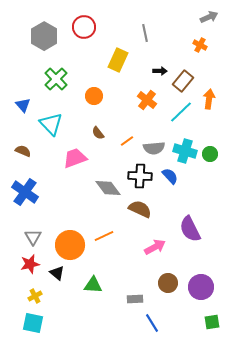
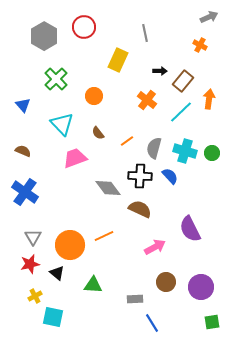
cyan triangle at (51, 124): moved 11 px right
gray semicircle at (154, 148): rotated 110 degrees clockwise
green circle at (210, 154): moved 2 px right, 1 px up
brown circle at (168, 283): moved 2 px left, 1 px up
cyan square at (33, 323): moved 20 px right, 6 px up
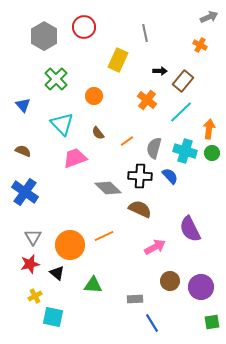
orange arrow at (209, 99): moved 30 px down
gray diamond at (108, 188): rotated 8 degrees counterclockwise
brown circle at (166, 282): moved 4 px right, 1 px up
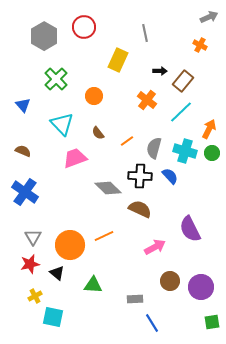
orange arrow at (209, 129): rotated 18 degrees clockwise
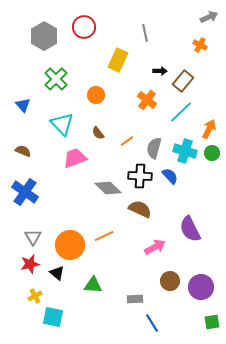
orange circle at (94, 96): moved 2 px right, 1 px up
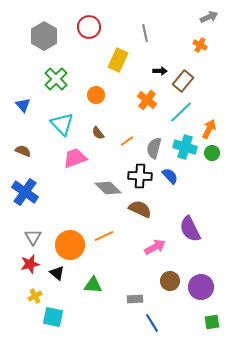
red circle at (84, 27): moved 5 px right
cyan cross at (185, 151): moved 4 px up
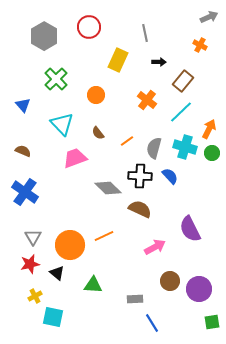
black arrow at (160, 71): moved 1 px left, 9 px up
purple circle at (201, 287): moved 2 px left, 2 px down
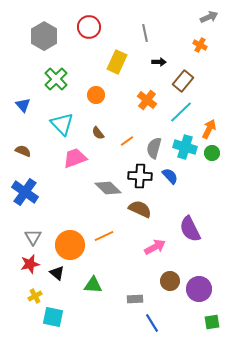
yellow rectangle at (118, 60): moved 1 px left, 2 px down
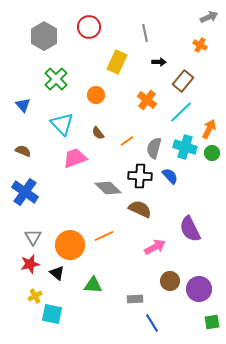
cyan square at (53, 317): moved 1 px left, 3 px up
